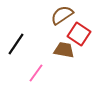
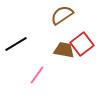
red square: moved 3 px right, 10 px down; rotated 20 degrees clockwise
black line: rotated 25 degrees clockwise
pink line: moved 1 px right, 2 px down
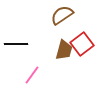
black line: rotated 30 degrees clockwise
brown trapezoid: rotated 95 degrees clockwise
pink line: moved 5 px left
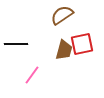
red square: rotated 25 degrees clockwise
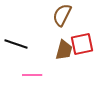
brown semicircle: rotated 30 degrees counterclockwise
black line: rotated 20 degrees clockwise
pink line: rotated 54 degrees clockwise
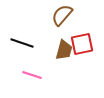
brown semicircle: rotated 15 degrees clockwise
black line: moved 6 px right, 1 px up
pink line: rotated 18 degrees clockwise
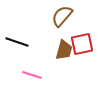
brown semicircle: moved 1 px down
black line: moved 5 px left, 1 px up
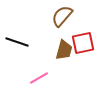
red square: moved 1 px right, 1 px up
pink line: moved 7 px right, 3 px down; rotated 48 degrees counterclockwise
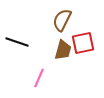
brown semicircle: moved 4 px down; rotated 15 degrees counterclockwise
brown trapezoid: moved 1 px left
pink line: rotated 36 degrees counterclockwise
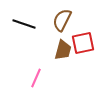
black line: moved 7 px right, 18 px up
pink line: moved 3 px left
